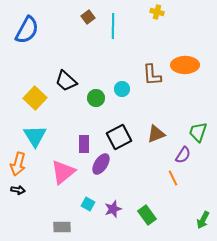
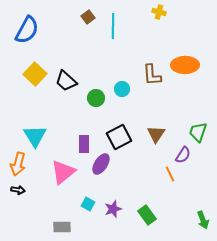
yellow cross: moved 2 px right
yellow square: moved 24 px up
brown triangle: rotated 36 degrees counterclockwise
orange line: moved 3 px left, 4 px up
green arrow: rotated 48 degrees counterclockwise
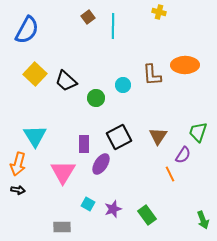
cyan circle: moved 1 px right, 4 px up
brown triangle: moved 2 px right, 2 px down
pink triangle: rotated 20 degrees counterclockwise
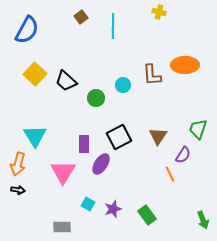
brown square: moved 7 px left
green trapezoid: moved 3 px up
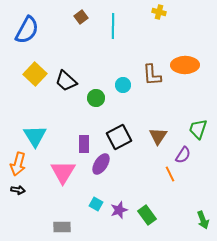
cyan square: moved 8 px right
purple star: moved 6 px right, 1 px down
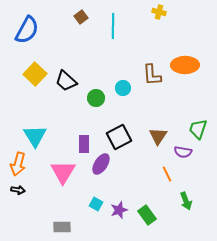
cyan circle: moved 3 px down
purple semicircle: moved 3 px up; rotated 66 degrees clockwise
orange line: moved 3 px left
green arrow: moved 17 px left, 19 px up
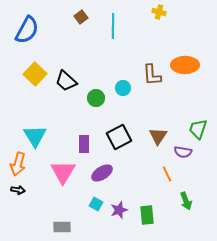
purple ellipse: moved 1 px right, 9 px down; rotated 25 degrees clockwise
green rectangle: rotated 30 degrees clockwise
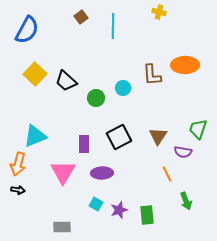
cyan triangle: rotated 40 degrees clockwise
purple ellipse: rotated 30 degrees clockwise
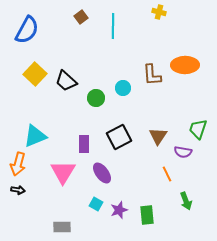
purple ellipse: rotated 55 degrees clockwise
